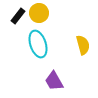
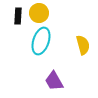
black rectangle: rotated 35 degrees counterclockwise
cyan ellipse: moved 3 px right, 3 px up; rotated 36 degrees clockwise
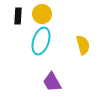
yellow circle: moved 3 px right, 1 px down
purple trapezoid: moved 2 px left, 1 px down
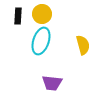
purple trapezoid: moved 1 px down; rotated 55 degrees counterclockwise
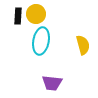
yellow circle: moved 6 px left
cyan ellipse: rotated 8 degrees counterclockwise
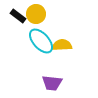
black rectangle: rotated 56 degrees counterclockwise
cyan ellipse: rotated 52 degrees counterclockwise
yellow semicircle: moved 21 px left; rotated 78 degrees counterclockwise
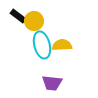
yellow circle: moved 2 px left, 7 px down
cyan ellipse: moved 1 px right, 4 px down; rotated 28 degrees clockwise
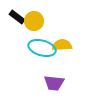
black rectangle: moved 1 px left, 1 px down
cyan ellipse: moved 3 px down; rotated 60 degrees counterclockwise
purple trapezoid: moved 2 px right
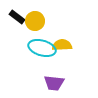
yellow circle: moved 1 px right
